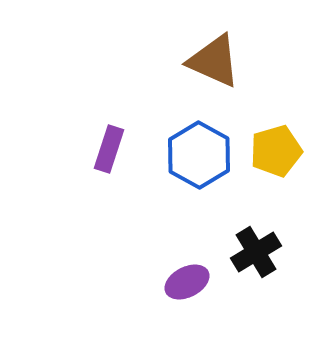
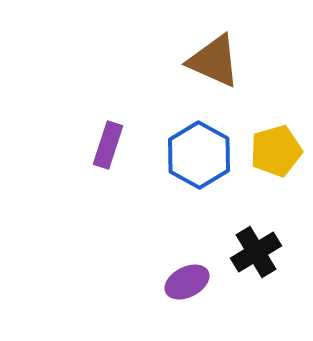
purple rectangle: moved 1 px left, 4 px up
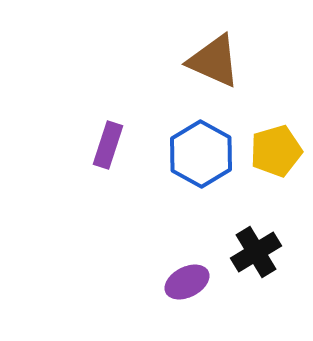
blue hexagon: moved 2 px right, 1 px up
